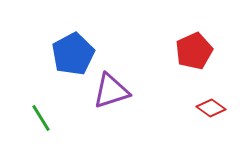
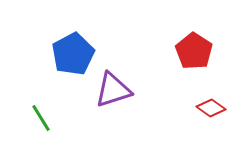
red pentagon: rotated 15 degrees counterclockwise
purple triangle: moved 2 px right, 1 px up
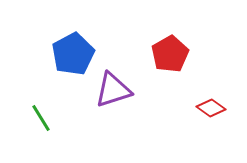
red pentagon: moved 24 px left, 3 px down; rotated 9 degrees clockwise
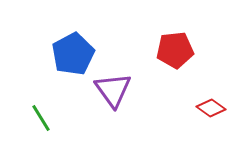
red pentagon: moved 5 px right, 4 px up; rotated 24 degrees clockwise
purple triangle: rotated 48 degrees counterclockwise
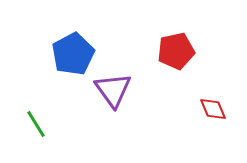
red pentagon: moved 1 px right, 1 px down; rotated 6 degrees counterclockwise
red diamond: moved 2 px right, 1 px down; rotated 32 degrees clockwise
green line: moved 5 px left, 6 px down
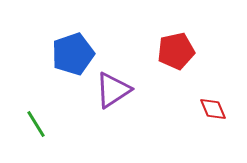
blue pentagon: rotated 9 degrees clockwise
purple triangle: rotated 33 degrees clockwise
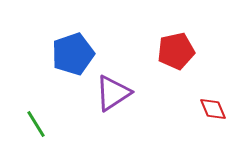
purple triangle: moved 3 px down
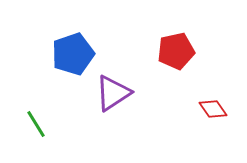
red diamond: rotated 12 degrees counterclockwise
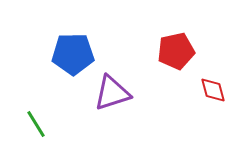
blue pentagon: rotated 18 degrees clockwise
purple triangle: moved 1 px left; rotated 15 degrees clockwise
red diamond: moved 19 px up; rotated 20 degrees clockwise
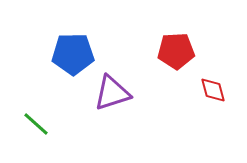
red pentagon: rotated 9 degrees clockwise
green line: rotated 16 degrees counterclockwise
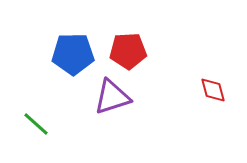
red pentagon: moved 48 px left
purple triangle: moved 4 px down
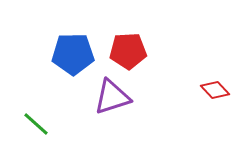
red diamond: moved 2 px right; rotated 28 degrees counterclockwise
